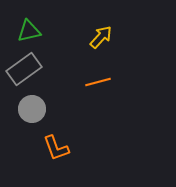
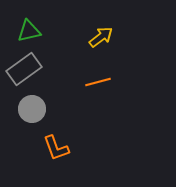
yellow arrow: rotated 10 degrees clockwise
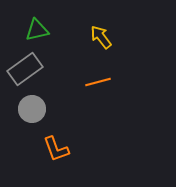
green triangle: moved 8 px right, 1 px up
yellow arrow: rotated 90 degrees counterclockwise
gray rectangle: moved 1 px right
orange L-shape: moved 1 px down
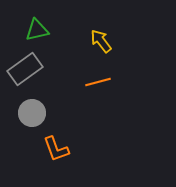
yellow arrow: moved 4 px down
gray circle: moved 4 px down
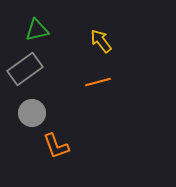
orange L-shape: moved 3 px up
